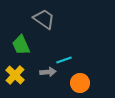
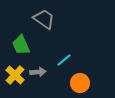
cyan line: rotated 21 degrees counterclockwise
gray arrow: moved 10 px left
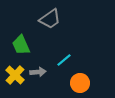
gray trapezoid: moved 6 px right; rotated 110 degrees clockwise
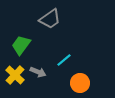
green trapezoid: rotated 60 degrees clockwise
gray arrow: rotated 28 degrees clockwise
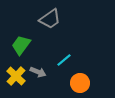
yellow cross: moved 1 px right, 1 px down
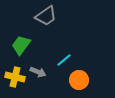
gray trapezoid: moved 4 px left, 3 px up
yellow cross: moved 1 px left, 1 px down; rotated 30 degrees counterclockwise
orange circle: moved 1 px left, 3 px up
